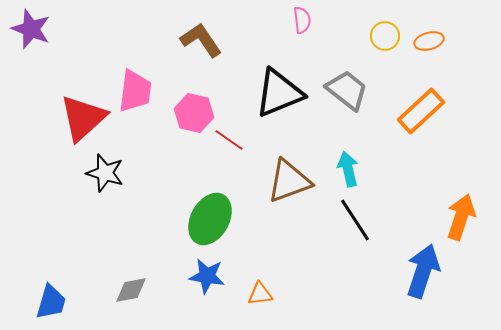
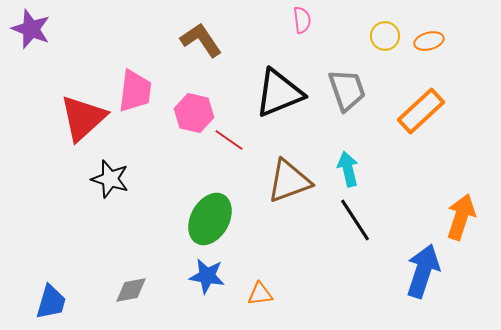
gray trapezoid: rotated 33 degrees clockwise
black star: moved 5 px right, 6 px down
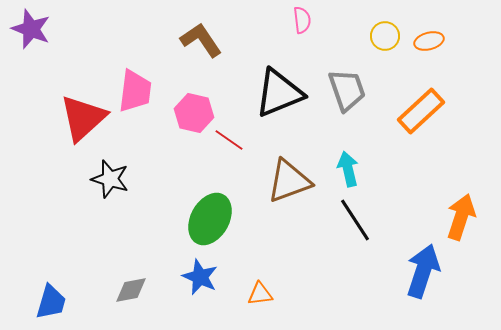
blue star: moved 7 px left, 1 px down; rotated 15 degrees clockwise
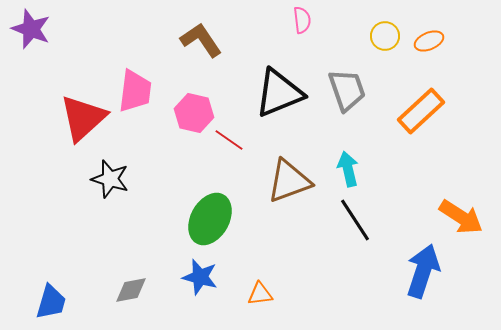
orange ellipse: rotated 8 degrees counterclockwise
orange arrow: rotated 105 degrees clockwise
blue star: rotated 9 degrees counterclockwise
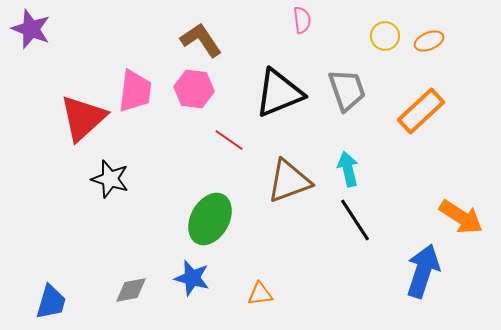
pink hexagon: moved 24 px up; rotated 6 degrees counterclockwise
blue star: moved 8 px left, 1 px down
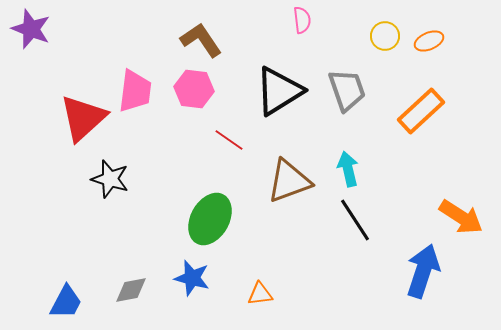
black triangle: moved 2 px up; rotated 10 degrees counterclockwise
blue trapezoid: moved 15 px right; rotated 12 degrees clockwise
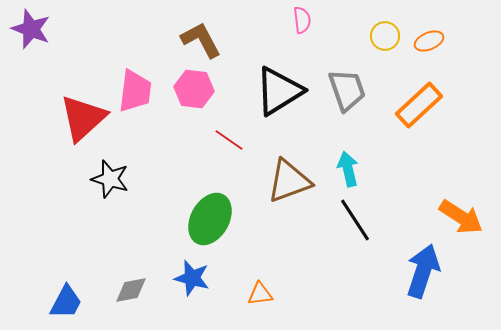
brown L-shape: rotated 6 degrees clockwise
orange rectangle: moved 2 px left, 6 px up
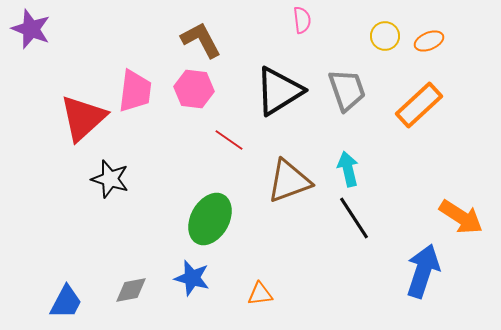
black line: moved 1 px left, 2 px up
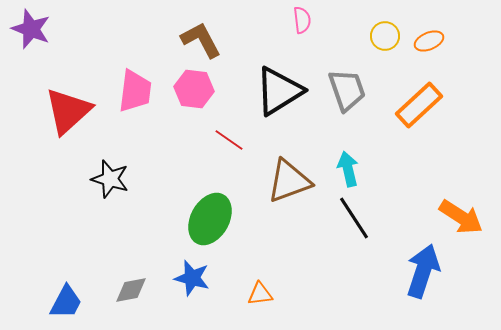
red triangle: moved 15 px left, 7 px up
